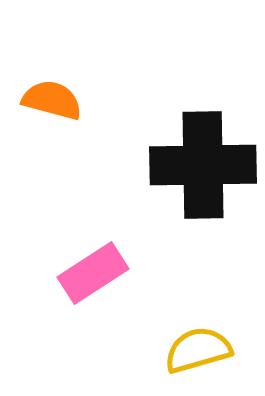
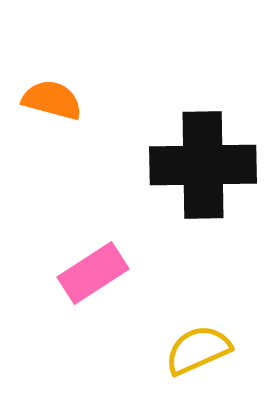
yellow semicircle: rotated 8 degrees counterclockwise
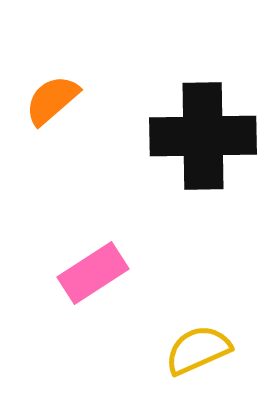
orange semicircle: rotated 56 degrees counterclockwise
black cross: moved 29 px up
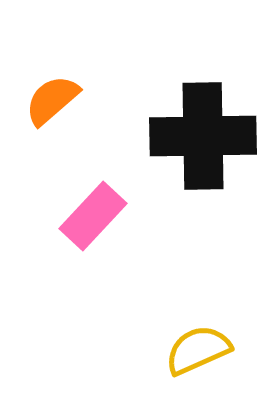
pink rectangle: moved 57 px up; rotated 14 degrees counterclockwise
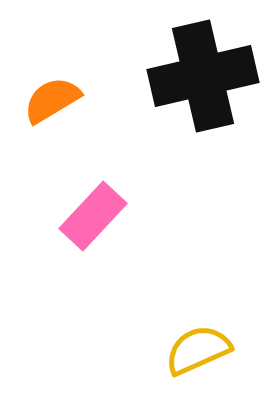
orange semicircle: rotated 10 degrees clockwise
black cross: moved 60 px up; rotated 12 degrees counterclockwise
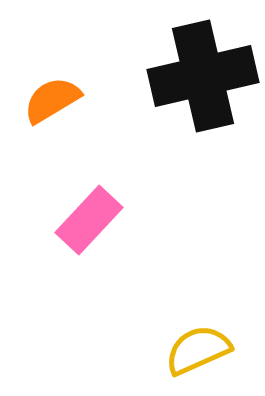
pink rectangle: moved 4 px left, 4 px down
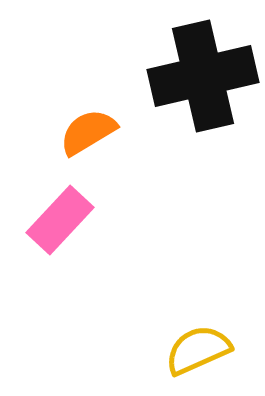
orange semicircle: moved 36 px right, 32 px down
pink rectangle: moved 29 px left
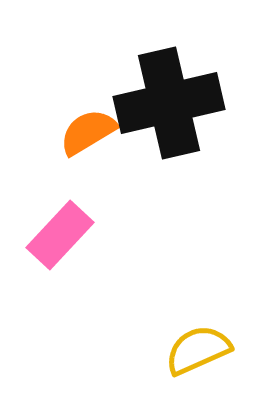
black cross: moved 34 px left, 27 px down
pink rectangle: moved 15 px down
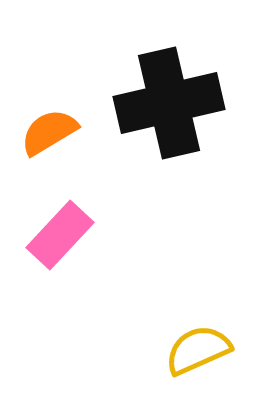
orange semicircle: moved 39 px left
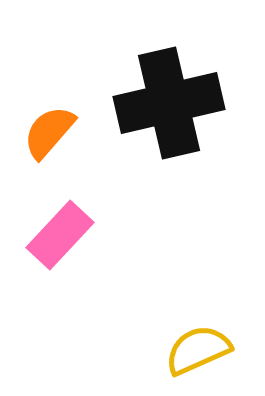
orange semicircle: rotated 18 degrees counterclockwise
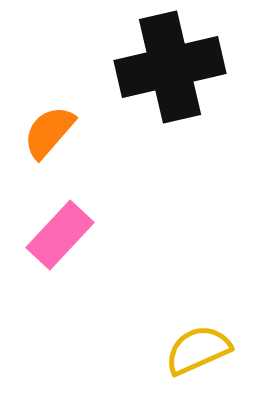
black cross: moved 1 px right, 36 px up
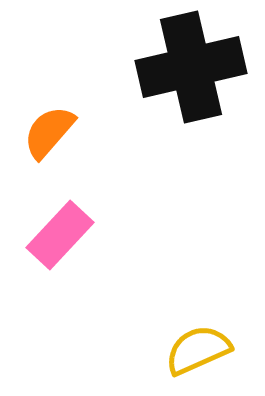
black cross: moved 21 px right
